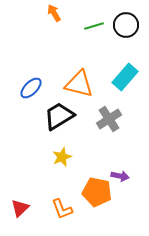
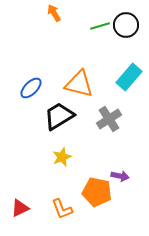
green line: moved 6 px right
cyan rectangle: moved 4 px right
red triangle: rotated 18 degrees clockwise
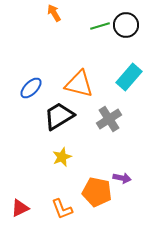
purple arrow: moved 2 px right, 2 px down
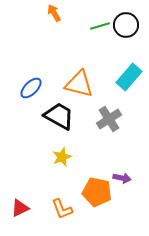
black trapezoid: rotated 60 degrees clockwise
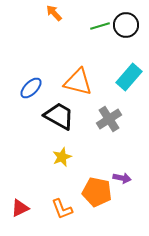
orange arrow: rotated 12 degrees counterclockwise
orange triangle: moved 1 px left, 2 px up
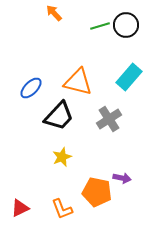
black trapezoid: rotated 104 degrees clockwise
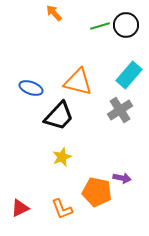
cyan rectangle: moved 2 px up
blue ellipse: rotated 65 degrees clockwise
gray cross: moved 11 px right, 9 px up
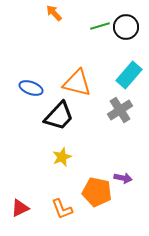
black circle: moved 2 px down
orange triangle: moved 1 px left, 1 px down
purple arrow: moved 1 px right
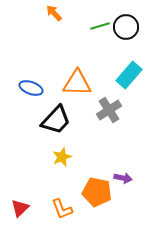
orange triangle: rotated 12 degrees counterclockwise
gray cross: moved 11 px left
black trapezoid: moved 3 px left, 4 px down
red triangle: rotated 18 degrees counterclockwise
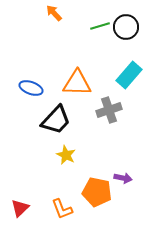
gray cross: rotated 15 degrees clockwise
yellow star: moved 4 px right, 2 px up; rotated 24 degrees counterclockwise
